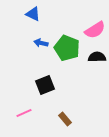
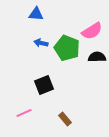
blue triangle: moved 3 px right; rotated 21 degrees counterclockwise
pink semicircle: moved 3 px left, 1 px down
black square: moved 1 px left
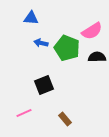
blue triangle: moved 5 px left, 4 px down
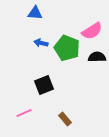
blue triangle: moved 4 px right, 5 px up
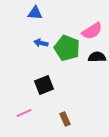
brown rectangle: rotated 16 degrees clockwise
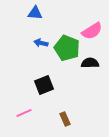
black semicircle: moved 7 px left, 6 px down
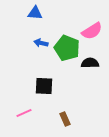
black square: moved 1 px down; rotated 24 degrees clockwise
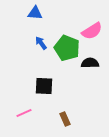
blue arrow: rotated 40 degrees clockwise
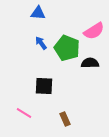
blue triangle: moved 3 px right
pink semicircle: moved 2 px right
pink line: rotated 56 degrees clockwise
